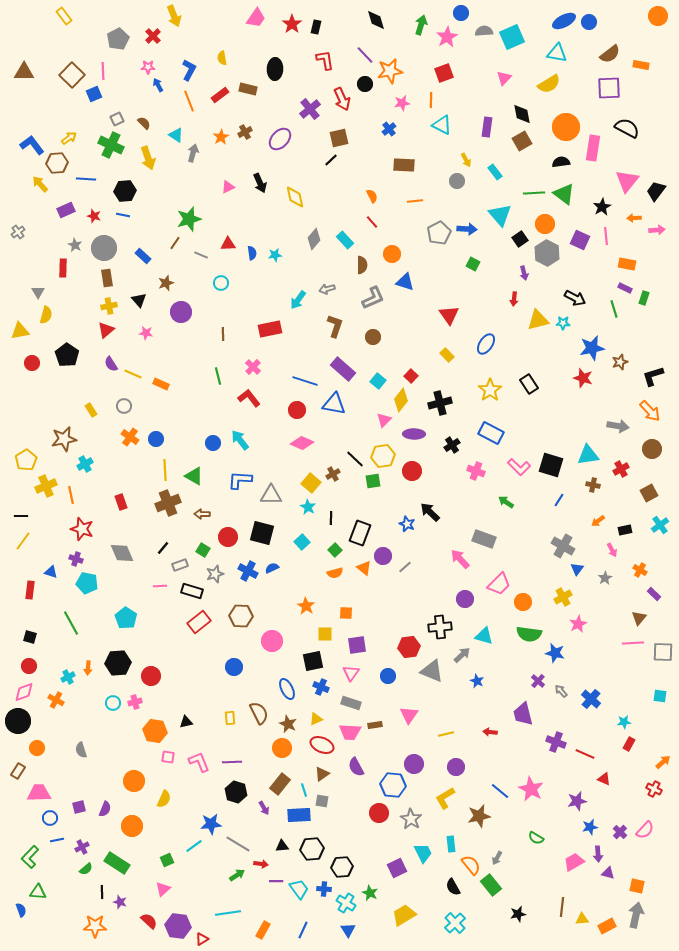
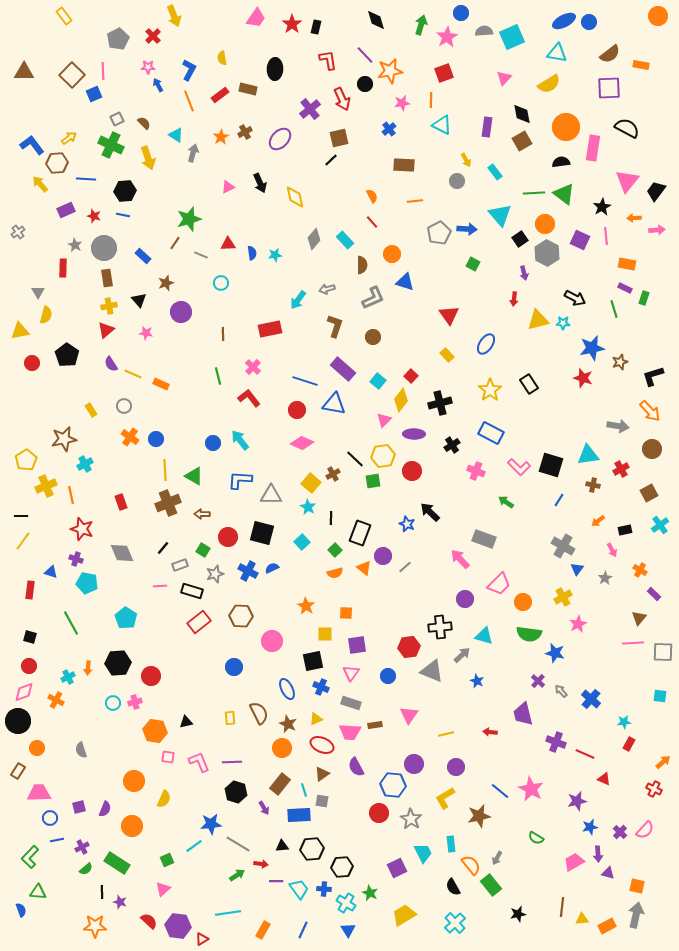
red L-shape at (325, 60): moved 3 px right
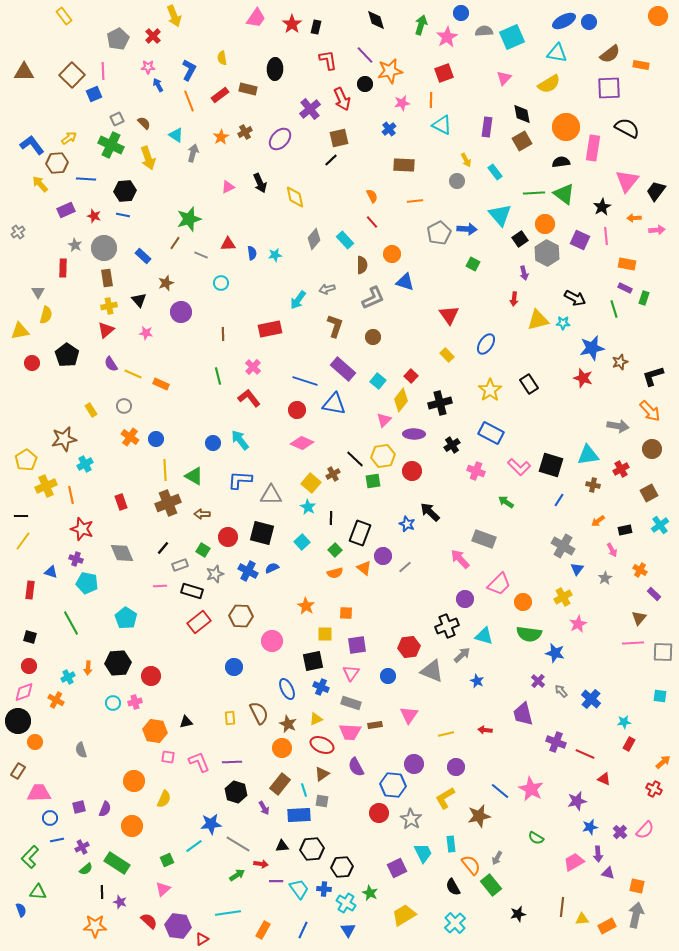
black cross at (440, 627): moved 7 px right, 1 px up; rotated 15 degrees counterclockwise
red arrow at (490, 732): moved 5 px left, 2 px up
orange circle at (37, 748): moved 2 px left, 6 px up
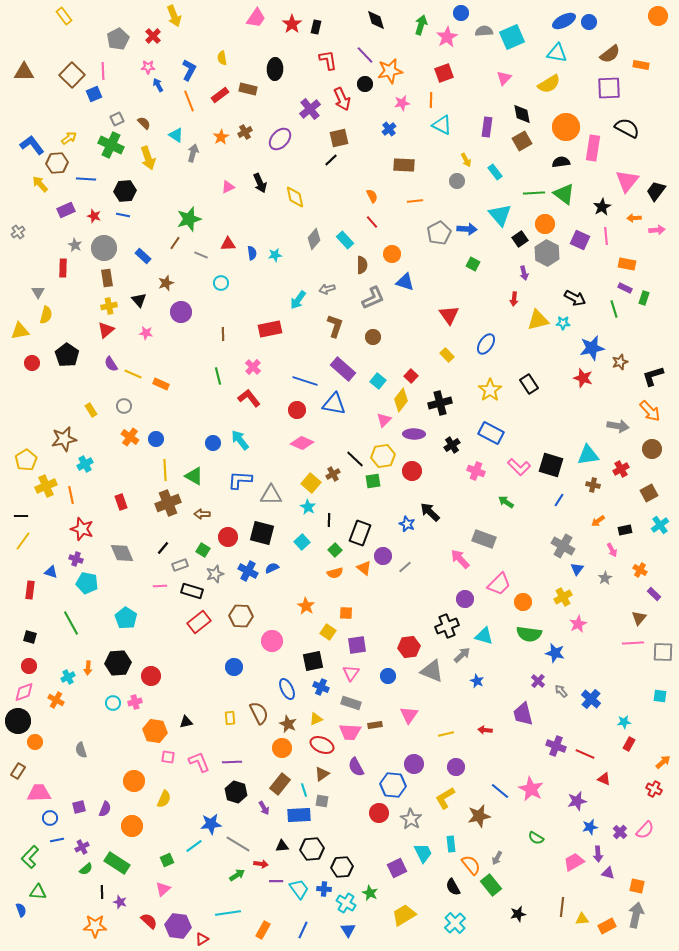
black line at (331, 518): moved 2 px left, 2 px down
yellow square at (325, 634): moved 3 px right, 2 px up; rotated 35 degrees clockwise
purple cross at (556, 742): moved 4 px down
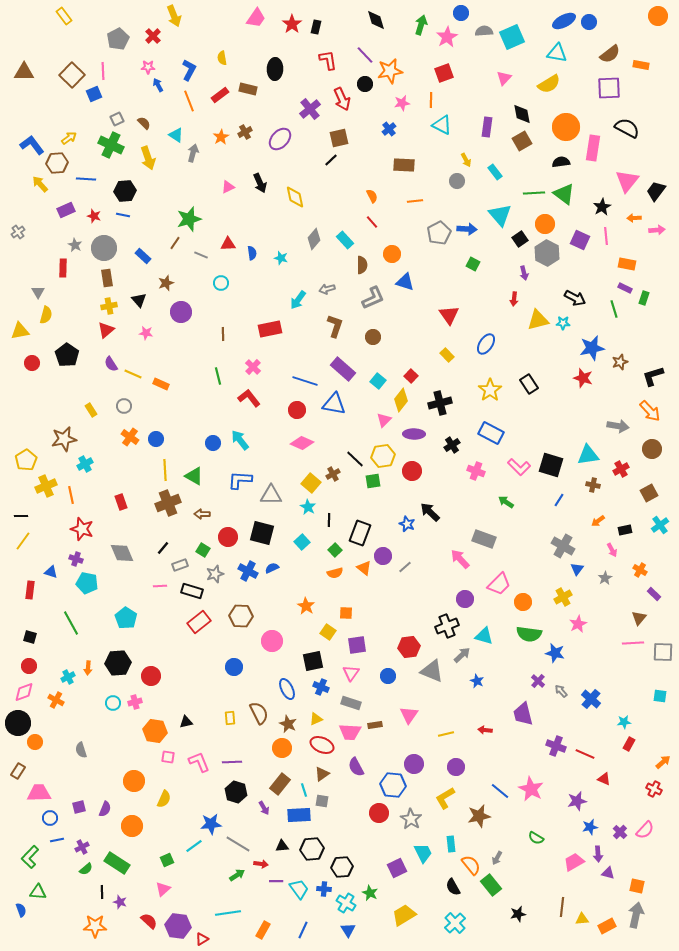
cyan star at (275, 255): moved 6 px right, 3 px down; rotated 24 degrees clockwise
black circle at (18, 721): moved 2 px down
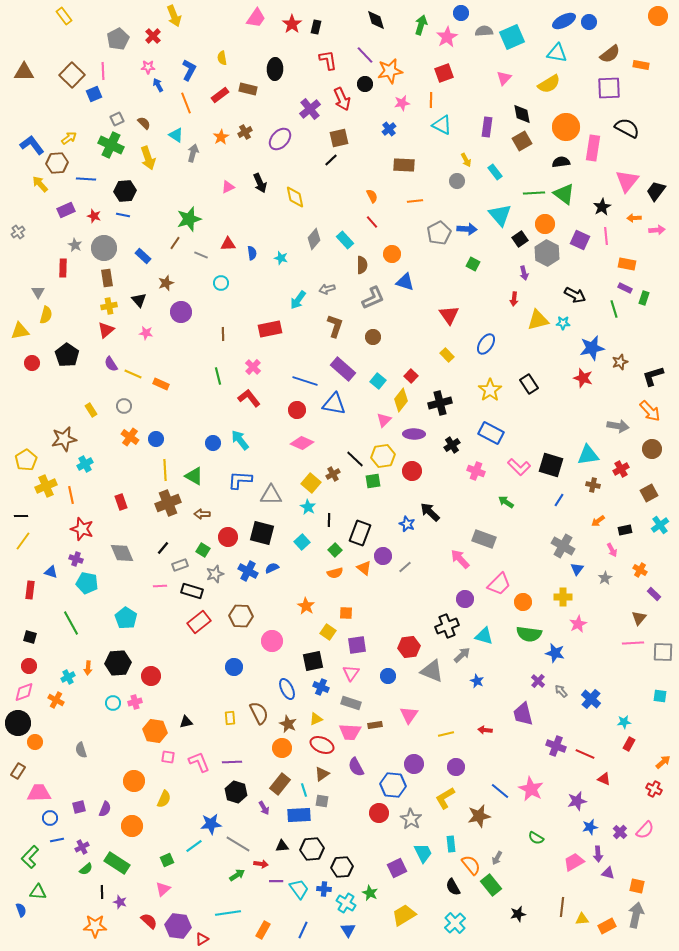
orange line at (189, 101): moved 3 px left, 2 px down
black arrow at (575, 298): moved 3 px up
yellow cross at (563, 597): rotated 30 degrees clockwise
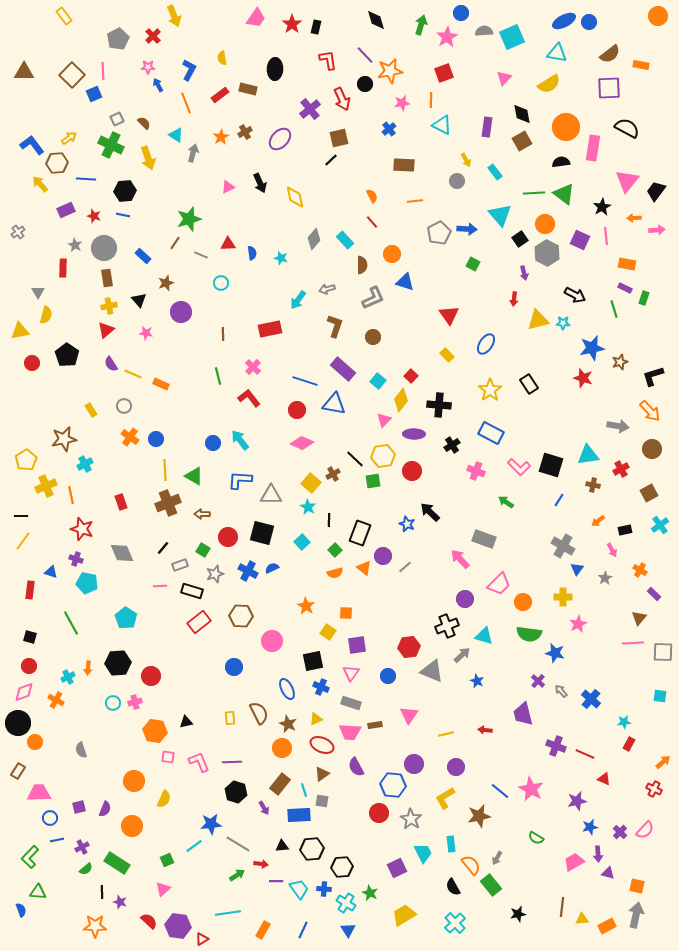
black cross at (440, 403): moved 1 px left, 2 px down; rotated 20 degrees clockwise
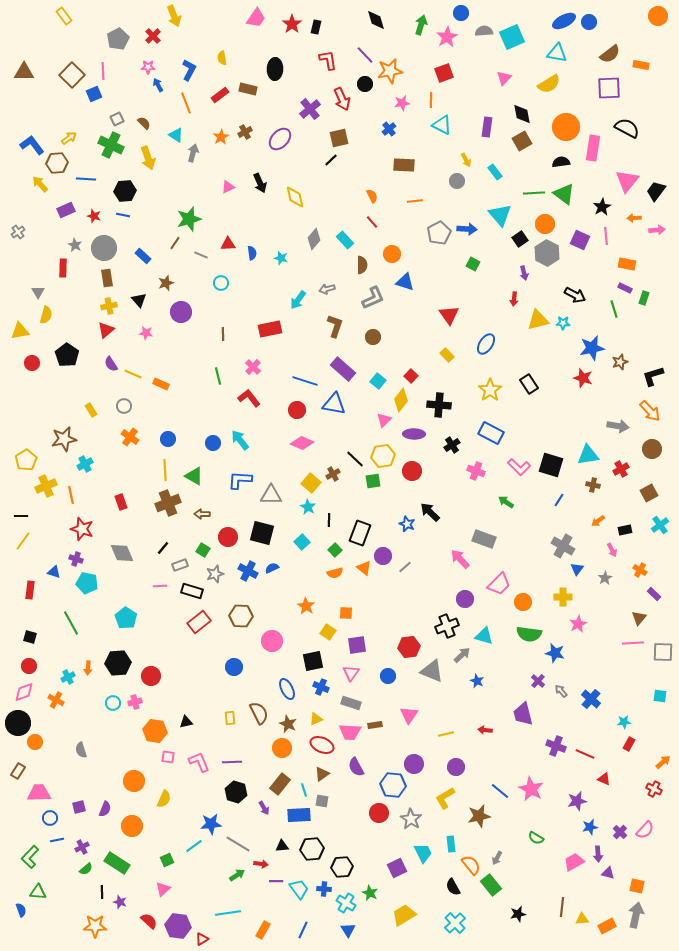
blue circle at (156, 439): moved 12 px right
blue triangle at (51, 572): moved 3 px right
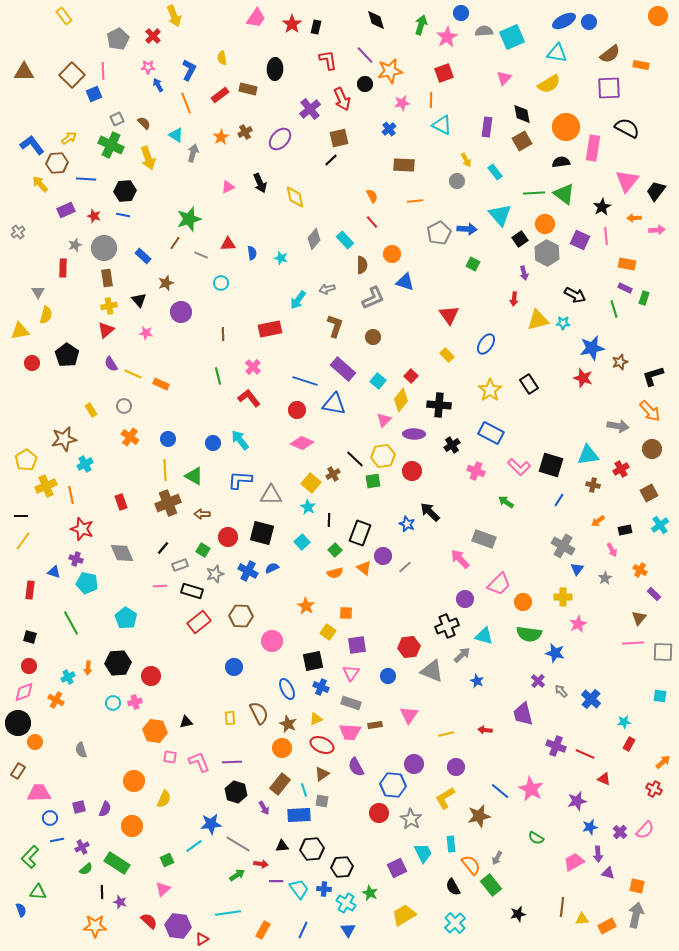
gray star at (75, 245): rotated 24 degrees clockwise
pink square at (168, 757): moved 2 px right
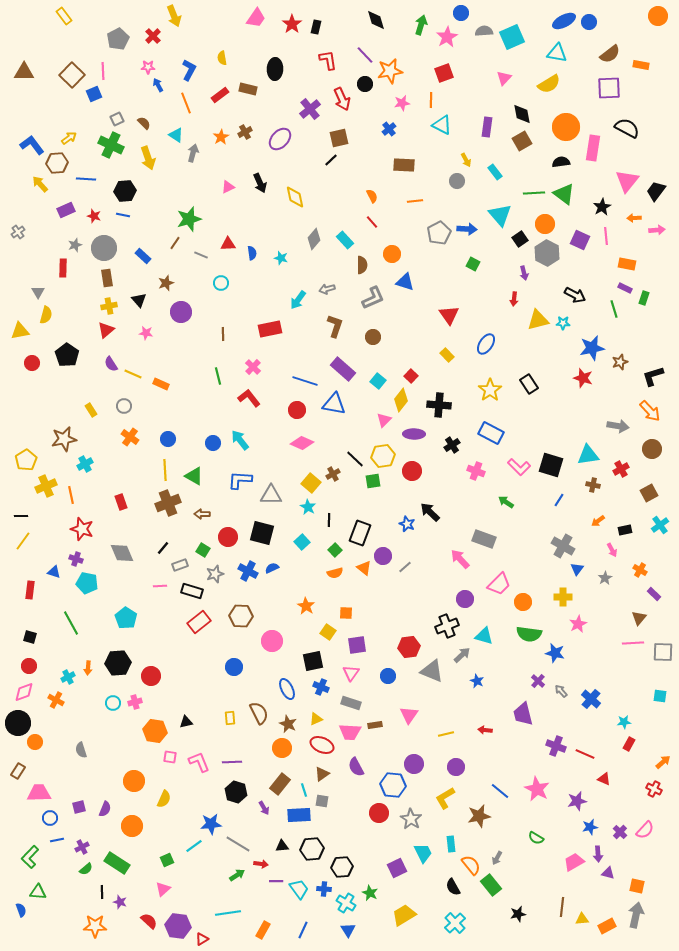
pink star at (531, 789): moved 6 px right
